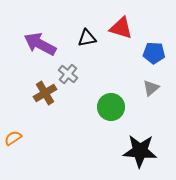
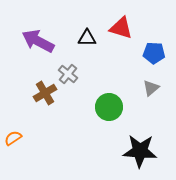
black triangle: rotated 12 degrees clockwise
purple arrow: moved 2 px left, 3 px up
green circle: moved 2 px left
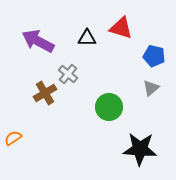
blue pentagon: moved 3 px down; rotated 10 degrees clockwise
black star: moved 2 px up
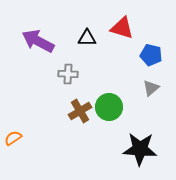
red triangle: moved 1 px right
blue pentagon: moved 3 px left, 1 px up
gray cross: rotated 36 degrees counterclockwise
brown cross: moved 35 px right, 18 px down
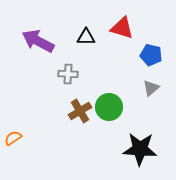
black triangle: moved 1 px left, 1 px up
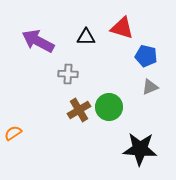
blue pentagon: moved 5 px left, 1 px down
gray triangle: moved 1 px left, 1 px up; rotated 18 degrees clockwise
brown cross: moved 1 px left, 1 px up
orange semicircle: moved 5 px up
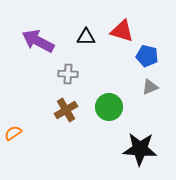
red triangle: moved 3 px down
blue pentagon: moved 1 px right
brown cross: moved 13 px left
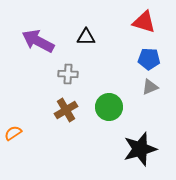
red triangle: moved 22 px right, 9 px up
blue pentagon: moved 2 px right, 3 px down; rotated 10 degrees counterclockwise
black star: rotated 20 degrees counterclockwise
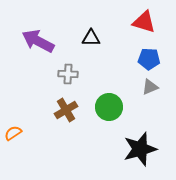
black triangle: moved 5 px right, 1 px down
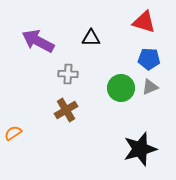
green circle: moved 12 px right, 19 px up
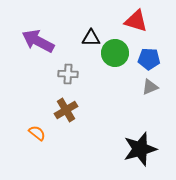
red triangle: moved 8 px left, 1 px up
green circle: moved 6 px left, 35 px up
orange semicircle: moved 24 px right; rotated 72 degrees clockwise
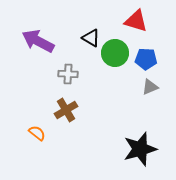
black triangle: rotated 30 degrees clockwise
blue pentagon: moved 3 px left
